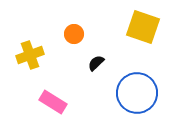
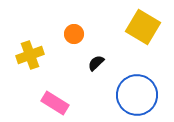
yellow square: rotated 12 degrees clockwise
blue circle: moved 2 px down
pink rectangle: moved 2 px right, 1 px down
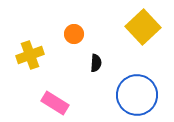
yellow square: rotated 16 degrees clockwise
black semicircle: rotated 138 degrees clockwise
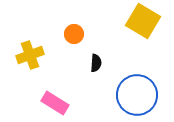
yellow square: moved 6 px up; rotated 16 degrees counterclockwise
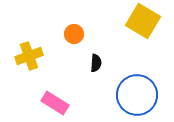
yellow cross: moved 1 px left, 1 px down
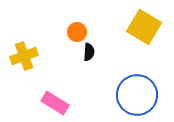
yellow square: moved 1 px right, 6 px down
orange circle: moved 3 px right, 2 px up
yellow cross: moved 5 px left
black semicircle: moved 7 px left, 11 px up
